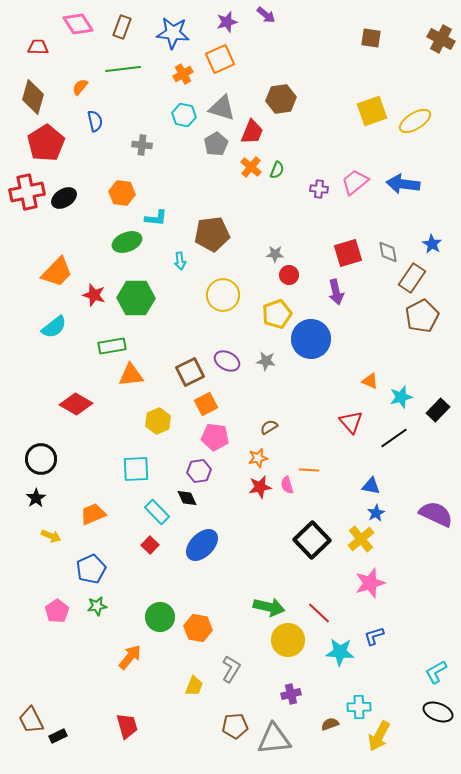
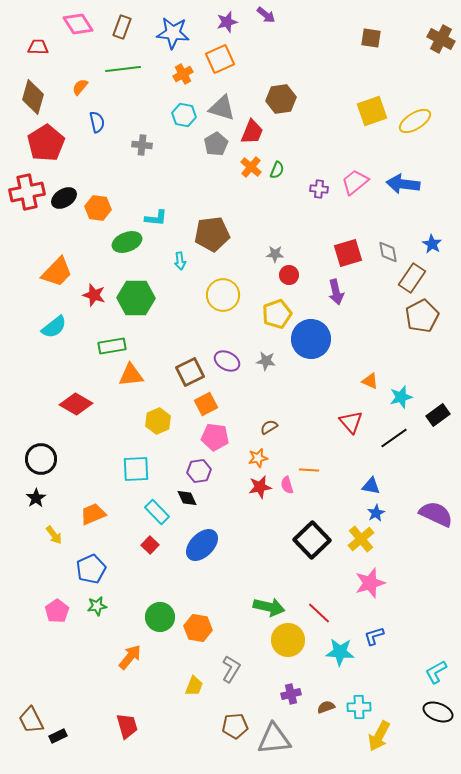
blue semicircle at (95, 121): moved 2 px right, 1 px down
orange hexagon at (122, 193): moved 24 px left, 15 px down
black rectangle at (438, 410): moved 5 px down; rotated 10 degrees clockwise
yellow arrow at (51, 536): moved 3 px right, 1 px up; rotated 30 degrees clockwise
brown semicircle at (330, 724): moved 4 px left, 17 px up
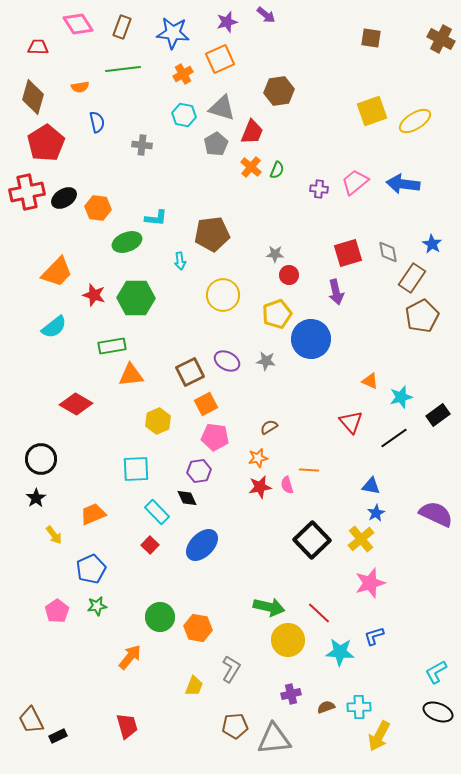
orange semicircle at (80, 87): rotated 138 degrees counterclockwise
brown hexagon at (281, 99): moved 2 px left, 8 px up
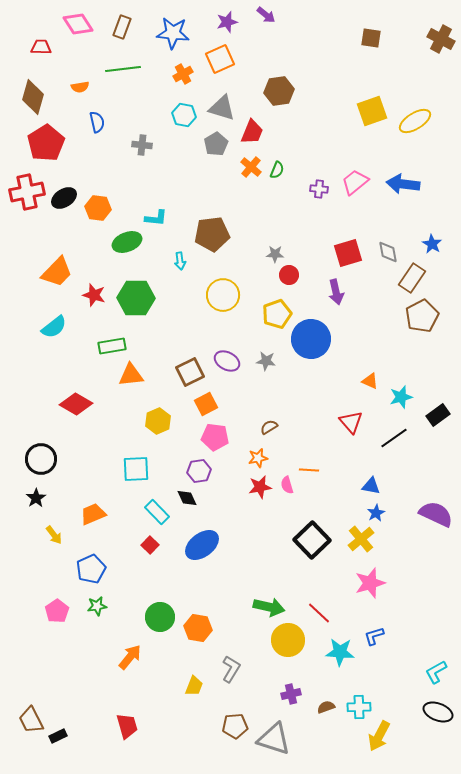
red trapezoid at (38, 47): moved 3 px right
blue ellipse at (202, 545): rotated 8 degrees clockwise
gray triangle at (274, 739): rotated 24 degrees clockwise
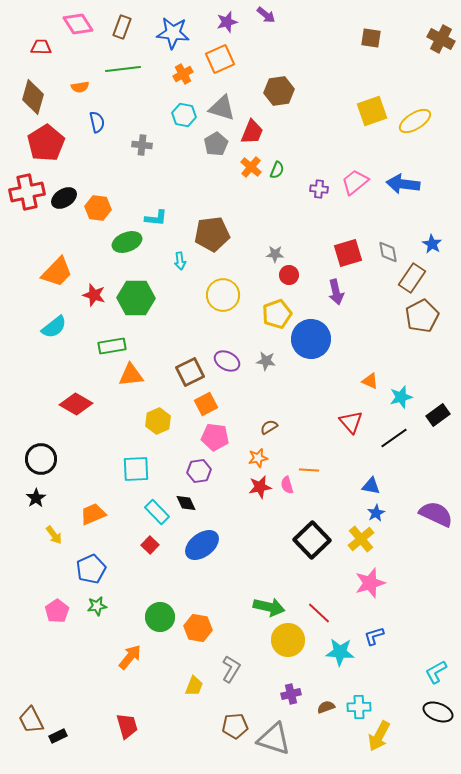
black diamond at (187, 498): moved 1 px left, 5 px down
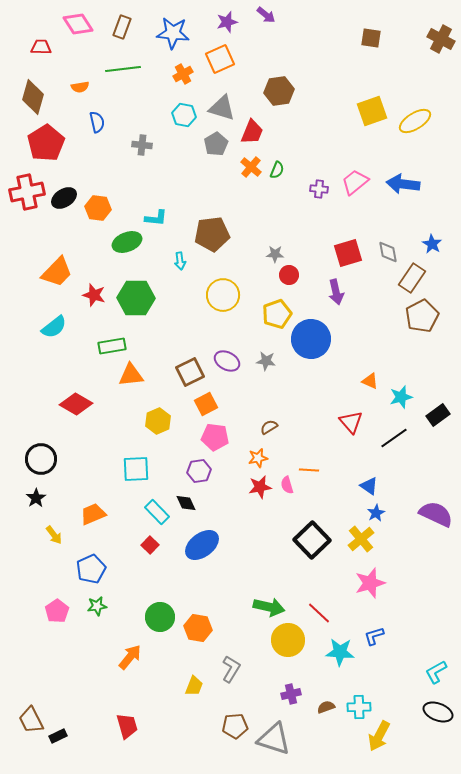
blue triangle at (371, 486): moved 2 px left; rotated 24 degrees clockwise
